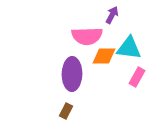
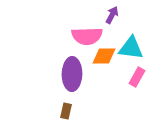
cyan triangle: moved 2 px right
brown rectangle: rotated 14 degrees counterclockwise
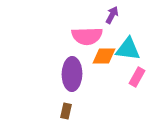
cyan triangle: moved 3 px left, 1 px down
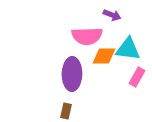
purple arrow: rotated 84 degrees clockwise
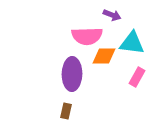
cyan triangle: moved 4 px right, 6 px up
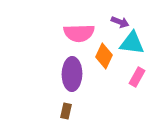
purple arrow: moved 8 px right, 7 px down
pink semicircle: moved 8 px left, 3 px up
orange diamond: rotated 65 degrees counterclockwise
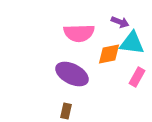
orange diamond: moved 5 px right, 2 px up; rotated 55 degrees clockwise
purple ellipse: rotated 64 degrees counterclockwise
